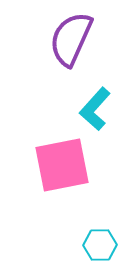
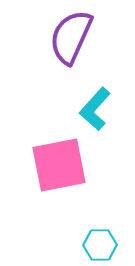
purple semicircle: moved 2 px up
pink square: moved 3 px left
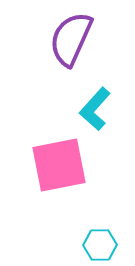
purple semicircle: moved 2 px down
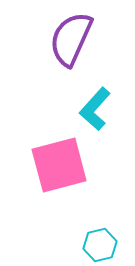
pink square: rotated 4 degrees counterclockwise
cyan hexagon: rotated 12 degrees counterclockwise
